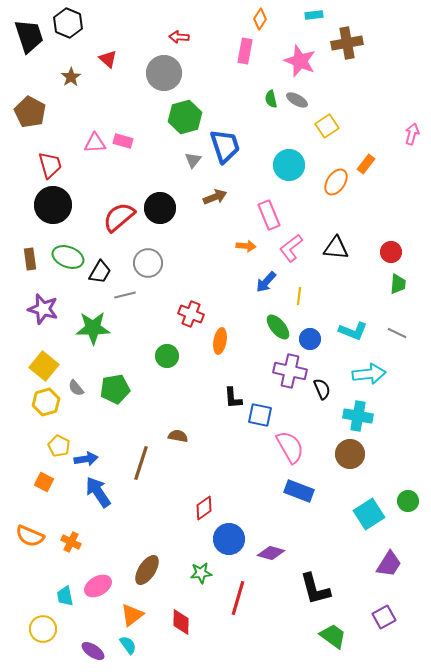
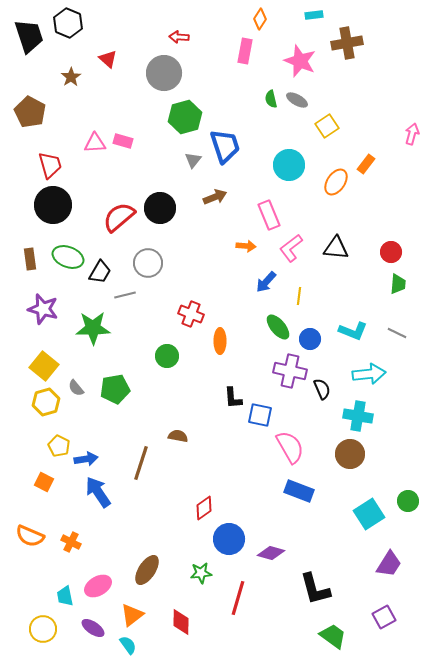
orange ellipse at (220, 341): rotated 10 degrees counterclockwise
purple ellipse at (93, 651): moved 23 px up
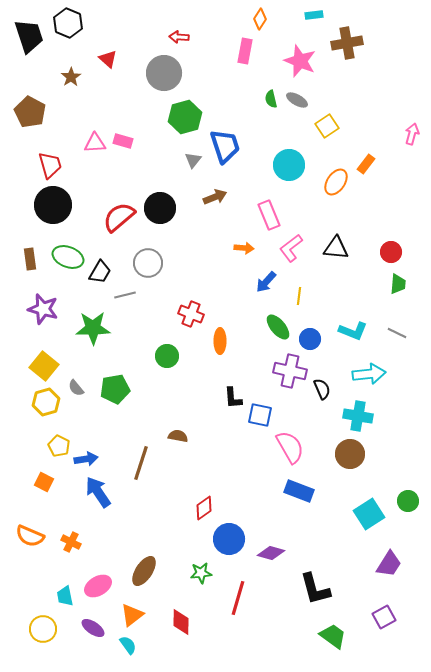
orange arrow at (246, 246): moved 2 px left, 2 px down
brown ellipse at (147, 570): moved 3 px left, 1 px down
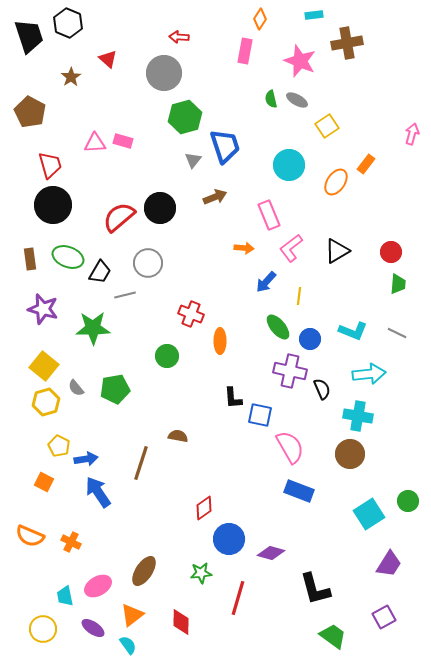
black triangle at (336, 248): moved 1 px right, 3 px down; rotated 36 degrees counterclockwise
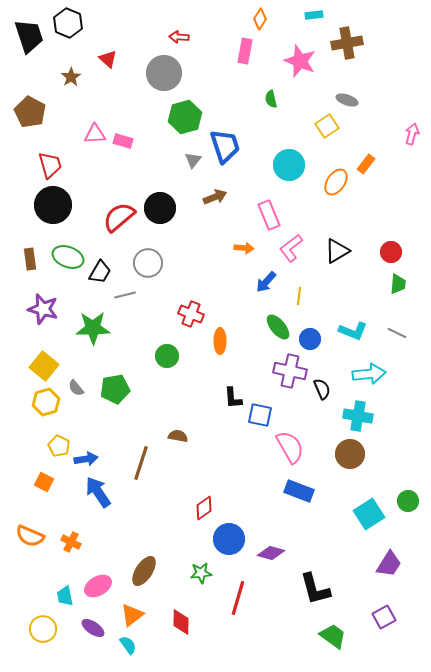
gray ellipse at (297, 100): moved 50 px right; rotated 10 degrees counterclockwise
pink triangle at (95, 143): moved 9 px up
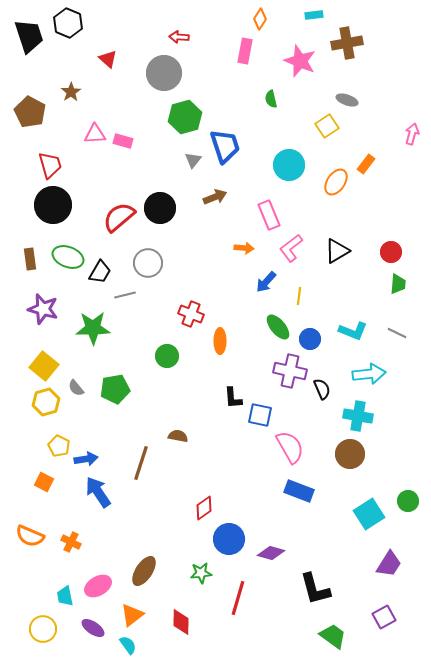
brown star at (71, 77): moved 15 px down
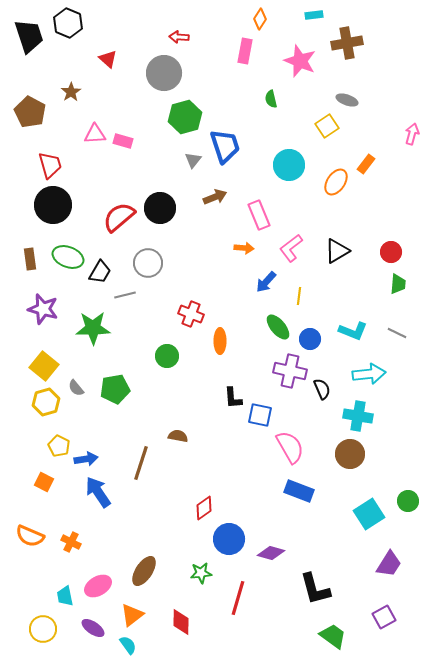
pink rectangle at (269, 215): moved 10 px left
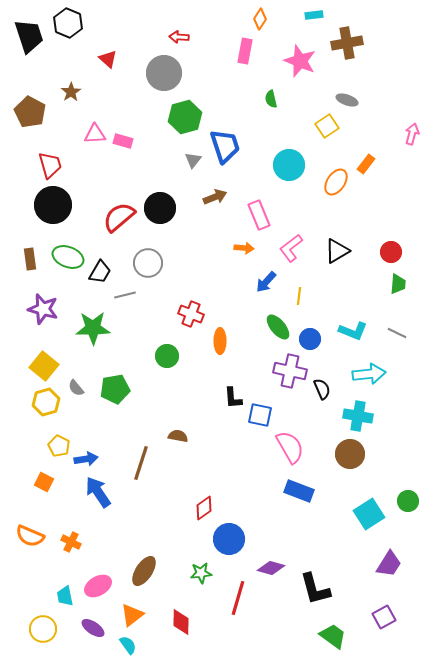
purple diamond at (271, 553): moved 15 px down
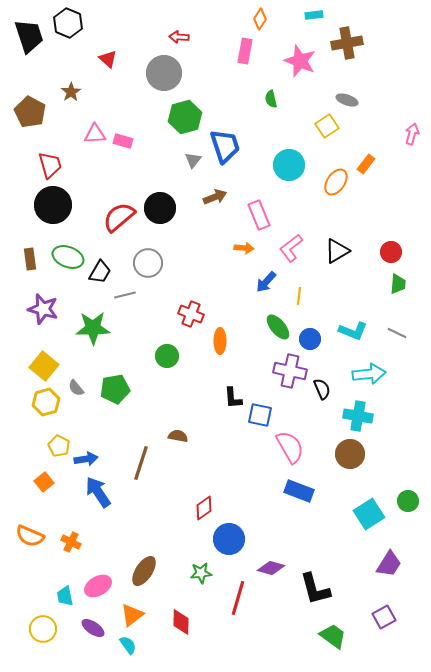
orange square at (44, 482): rotated 24 degrees clockwise
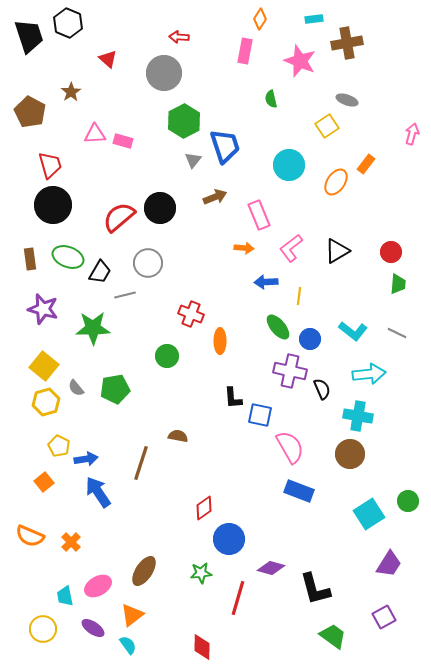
cyan rectangle at (314, 15): moved 4 px down
green hexagon at (185, 117): moved 1 px left, 4 px down; rotated 12 degrees counterclockwise
blue arrow at (266, 282): rotated 45 degrees clockwise
cyan L-shape at (353, 331): rotated 16 degrees clockwise
orange cross at (71, 542): rotated 18 degrees clockwise
red diamond at (181, 622): moved 21 px right, 25 px down
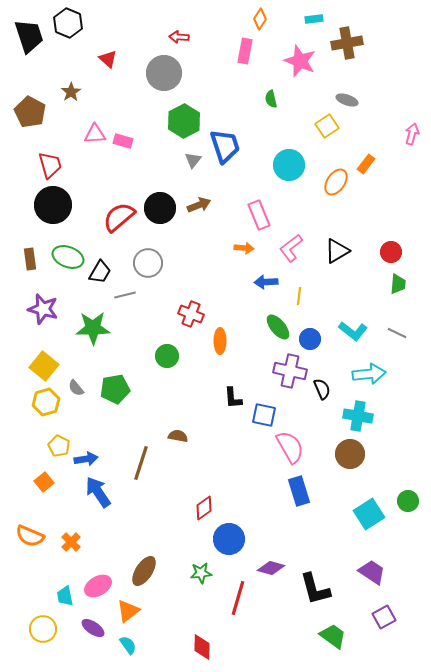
brown arrow at (215, 197): moved 16 px left, 8 px down
blue square at (260, 415): moved 4 px right
blue rectangle at (299, 491): rotated 52 degrees clockwise
purple trapezoid at (389, 564): moved 17 px left, 8 px down; rotated 88 degrees counterclockwise
orange triangle at (132, 615): moved 4 px left, 4 px up
